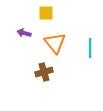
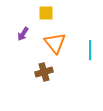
purple arrow: moved 1 px left, 1 px down; rotated 72 degrees counterclockwise
cyan line: moved 2 px down
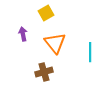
yellow square: rotated 28 degrees counterclockwise
purple arrow: rotated 136 degrees clockwise
cyan line: moved 2 px down
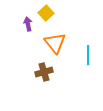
yellow square: rotated 14 degrees counterclockwise
purple arrow: moved 5 px right, 10 px up
cyan line: moved 2 px left, 3 px down
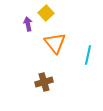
cyan line: rotated 12 degrees clockwise
brown cross: moved 10 px down
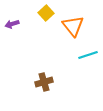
purple arrow: moved 16 px left; rotated 96 degrees counterclockwise
orange triangle: moved 18 px right, 17 px up
cyan line: rotated 60 degrees clockwise
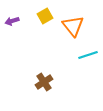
yellow square: moved 1 px left, 3 px down; rotated 14 degrees clockwise
purple arrow: moved 3 px up
brown cross: rotated 18 degrees counterclockwise
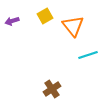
brown cross: moved 8 px right, 7 px down
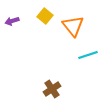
yellow square: rotated 21 degrees counterclockwise
